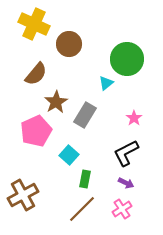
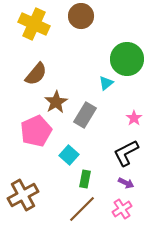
brown circle: moved 12 px right, 28 px up
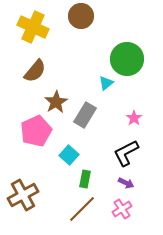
yellow cross: moved 1 px left, 3 px down
brown semicircle: moved 1 px left, 3 px up
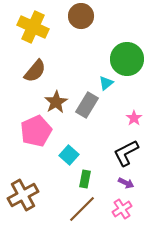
gray rectangle: moved 2 px right, 10 px up
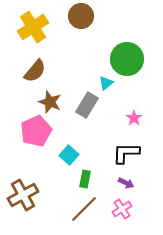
yellow cross: rotated 32 degrees clockwise
brown star: moved 6 px left; rotated 20 degrees counterclockwise
black L-shape: rotated 28 degrees clockwise
brown line: moved 2 px right
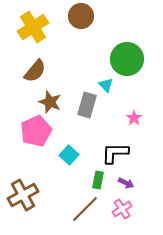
cyan triangle: moved 2 px down; rotated 35 degrees counterclockwise
gray rectangle: rotated 15 degrees counterclockwise
black L-shape: moved 11 px left
green rectangle: moved 13 px right, 1 px down
brown line: moved 1 px right
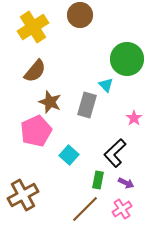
brown circle: moved 1 px left, 1 px up
black L-shape: rotated 44 degrees counterclockwise
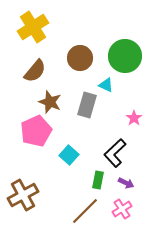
brown circle: moved 43 px down
green circle: moved 2 px left, 3 px up
cyan triangle: rotated 21 degrees counterclockwise
brown line: moved 2 px down
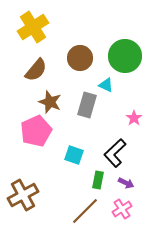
brown semicircle: moved 1 px right, 1 px up
cyan square: moved 5 px right; rotated 24 degrees counterclockwise
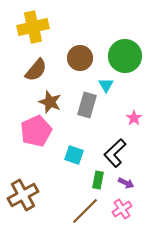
yellow cross: rotated 20 degrees clockwise
cyan triangle: rotated 35 degrees clockwise
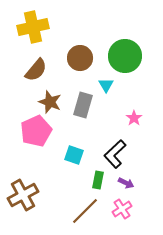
gray rectangle: moved 4 px left
black L-shape: moved 1 px down
